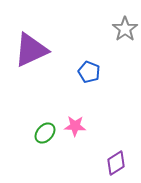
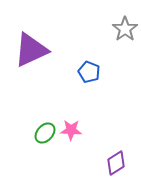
pink star: moved 4 px left, 4 px down
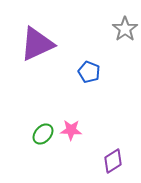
purple triangle: moved 6 px right, 6 px up
green ellipse: moved 2 px left, 1 px down
purple diamond: moved 3 px left, 2 px up
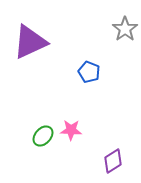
purple triangle: moved 7 px left, 2 px up
green ellipse: moved 2 px down
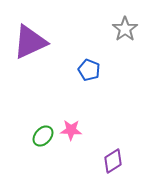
blue pentagon: moved 2 px up
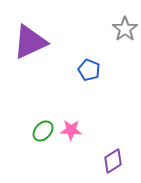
green ellipse: moved 5 px up
